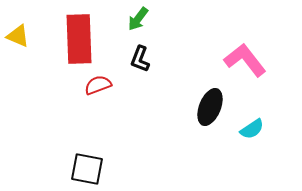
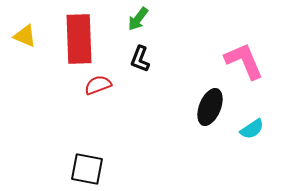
yellow triangle: moved 7 px right
pink L-shape: moved 1 px left, 1 px down; rotated 15 degrees clockwise
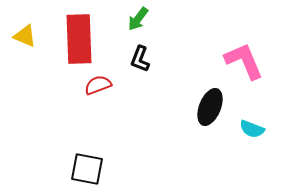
cyan semicircle: rotated 55 degrees clockwise
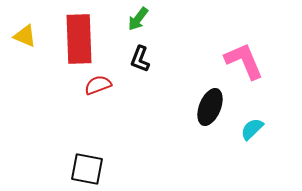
cyan semicircle: rotated 115 degrees clockwise
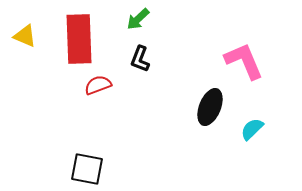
green arrow: rotated 10 degrees clockwise
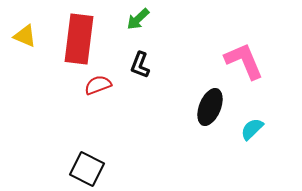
red rectangle: rotated 9 degrees clockwise
black L-shape: moved 6 px down
black square: rotated 16 degrees clockwise
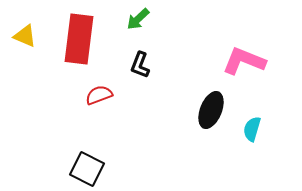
pink L-shape: rotated 45 degrees counterclockwise
red semicircle: moved 1 px right, 10 px down
black ellipse: moved 1 px right, 3 px down
cyan semicircle: rotated 30 degrees counterclockwise
